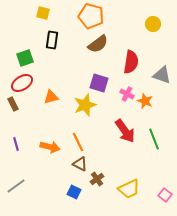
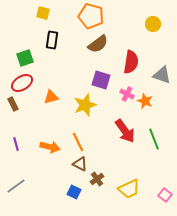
purple square: moved 2 px right, 3 px up
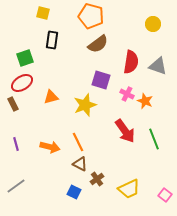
gray triangle: moved 4 px left, 9 px up
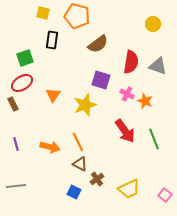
orange pentagon: moved 14 px left
orange triangle: moved 2 px right, 2 px up; rotated 42 degrees counterclockwise
gray line: rotated 30 degrees clockwise
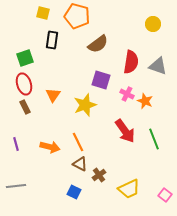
red ellipse: moved 2 px right, 1 px down; rotated 75 degrees counterclockwise
brown rectangle: moved 12 px right, 3 px down
brown cross: moved 2 px right, 4 px up
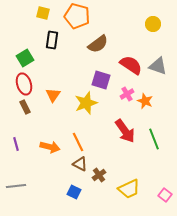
green square: rotated 12 degrees counterclockwise
red semicircle: moved 3 px down; rotated 65 degrees counterclockwise
pink cross: rotated 32 degrees clockwise
yellow star: moved 1 px right, 2 px up
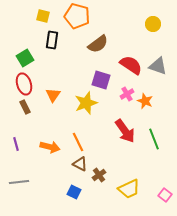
yellow square: moved 3 px down
gray line: moved 3 px right, 4 px up
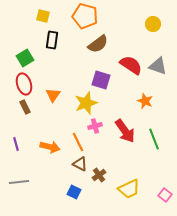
orange pentagon: moved 8 px right
pink cross: moved 32 px left, 32 px down; rotated 16 degrees clockwise
